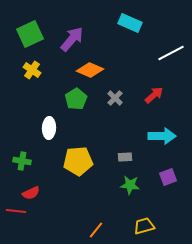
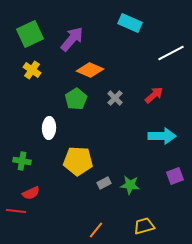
gray rectangle: moved 21 px left, 26 px down; rotated 24 degrees counterclockwise
yellow pentagon: rotated 8 degrees clockwise
purple square: moved 7 px right, 1 px up
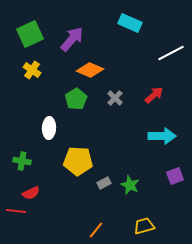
green star: rotated 18 degrees clockwise
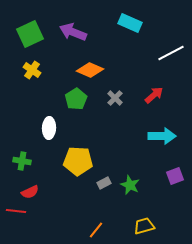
purple arrow: moved 1 px right, 7 px up; rotated 108 degrees counterclockwise
red semicircle: moved 1 px left, 1 px up
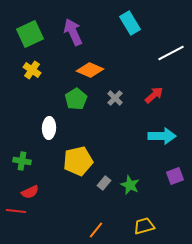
cyan rectangle: rotated 35 degrees clockwise
purple arrow: rotated 44 degrees clockwise
yellow pentagon: rotated 16 degrees counterclockwise
gray rectangle: rotated 24 degrees counterclockwise
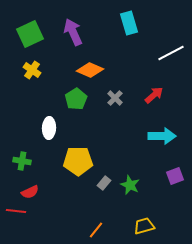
cyan rectangle: moved 1 px left; rotated 15 degrees clockwise
yellow pentagon: rotated 12 degrees clockwise
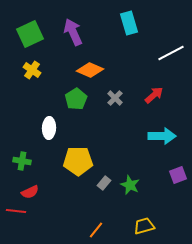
purple square: moved 3 px right, 1 px up
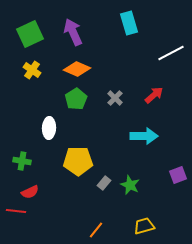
orange diamond: moved 13 px left, 1 px up
cyan arrow: moved 18 px left
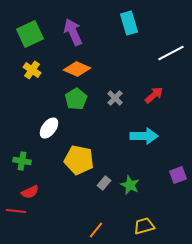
white ellipse: rotated 35 degrees clockwise
yellow pentagon: moved 1 px right, 1 px up; rotated 12 degrees clockwise
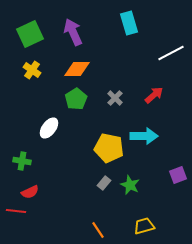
orange diamond: rotated 24 degrees counterclockwise
yellow pentagon: moved 30 px right, 12 px up
orange line: moved 2 px right; rotated 72 degrees counterclockwise
